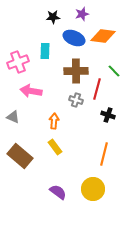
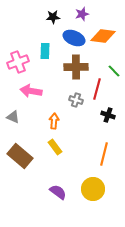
brown cross: moved 4 px up
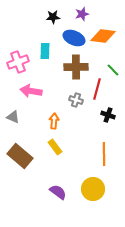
green line: moved 1 px left, 1 px up
orange line: rotated 15 degrees counterclockwise
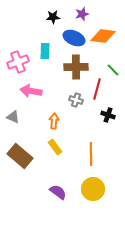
orange line: moved 13 px left
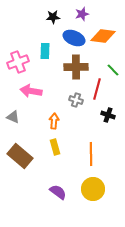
yellow rectangle: rotated 21 degrees clockwise
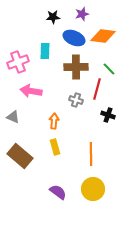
green line: moved 4 px left, 1 px up
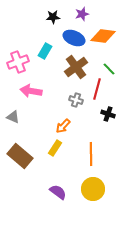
cyan rectangle: rotated 28 degrees clockwise
brown cross: rotated 35 degrees counterclockwise
black cross: moved 1 px up
orange arrow: moved 9 px right, 5 px down; rotated 140 degrees counterclockwise
yellow rectangle: moved 1 px down; rotated 49 degrees clockwise
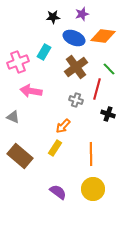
cyan rectangle: moved 1 px left, 1 px down
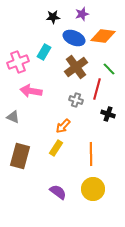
yellow rectangle: moved 1 px right
brown rectangle: rotated 65 degrees clockwise
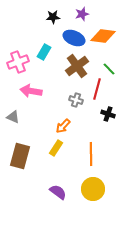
brown cross: moved 1 px right, 1 px up
